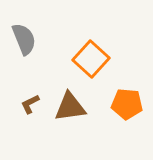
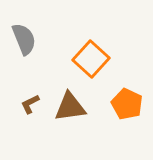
orange pentagon: rotated 20 degrees clockwise
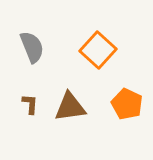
gray semicircle: moved 8 px right, 8 px down
orange square: moved 7 px right, 9 px up
brown L-shape: rotated 120 degrees clockwise
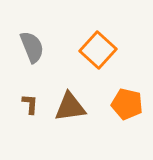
orange pentagon: rotated 12 degrees counterclockwise
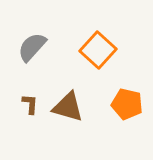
gray semicircle: rotated 116 degrees counterclockwise
brown triangle: moved 2 px left; rotated 24 degrees clockwise
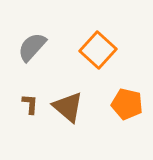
brown triangle: rotated 24 degrees clockwise
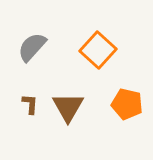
brown triangle: rotated 20 degrees clockwise
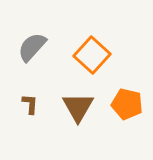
orange square: moved 6 px left, 5 px down
brown triangle: moved 10 px right
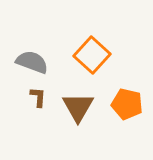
gray semicircle: moved 15 px down; rotated 68 degrees clockwise
brown L-shape: moved 8 px right, 7 px up
